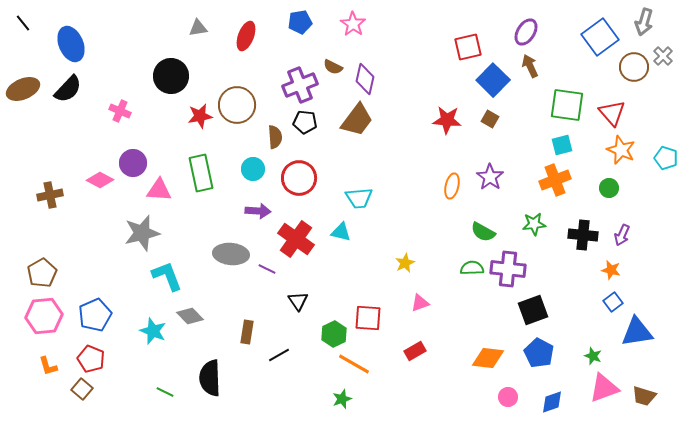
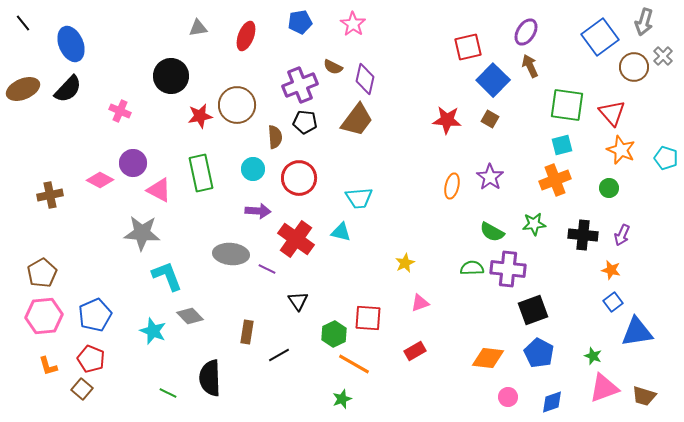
pink triangle at (159, 190): rotated 24 degrees clockwise
green semicircle at (483, 232): moved 9 px right
gray star at (142, 233): rotated 18 degrees clockwise
green line at (165, 392): moved 3 px right, 1 px down
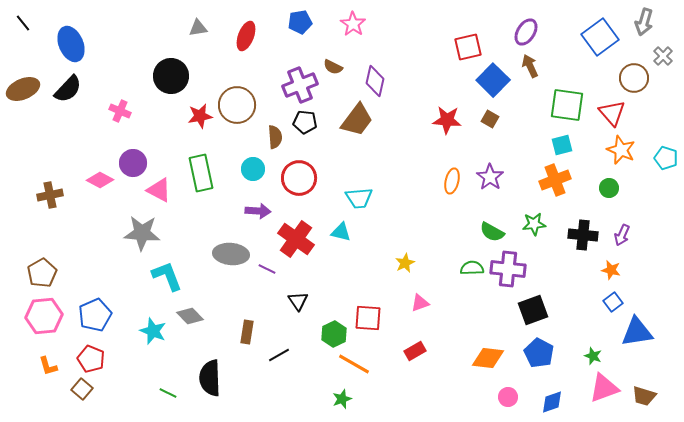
brown circle at (634, 67): moved 11 px down
purple diamond at (365, 79): moved 10 px right, 2 px down
orange ellipse at (452, 186): moved 5 px up
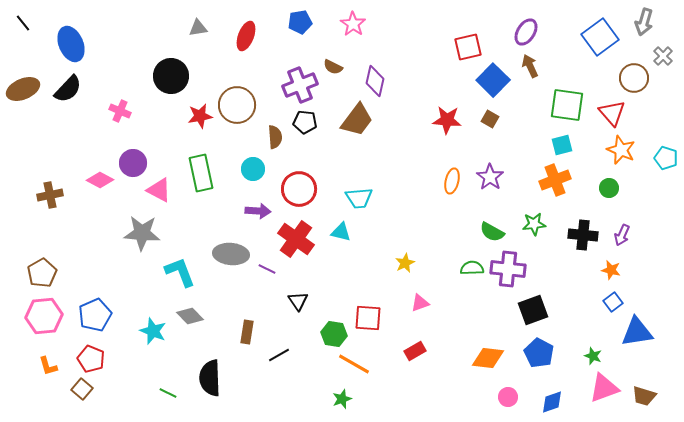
red circle at (299, 178): moved 11 px down
cyan L-shape at (167, 276): moved 13 px right, 4 px up
green hexagon at (334, 334): rotated 25 degrees counterclockwise
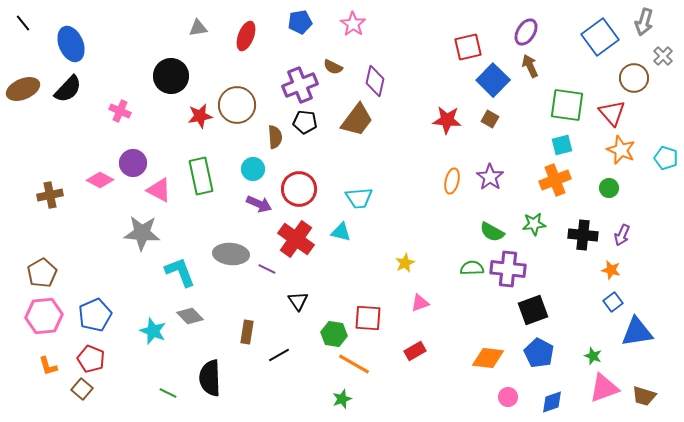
green rectangle at (201, 173): moved 3 px down
purple arrow at (258, 211): moved 1 px right, 7 px up; rotated 20 degrees clockwise
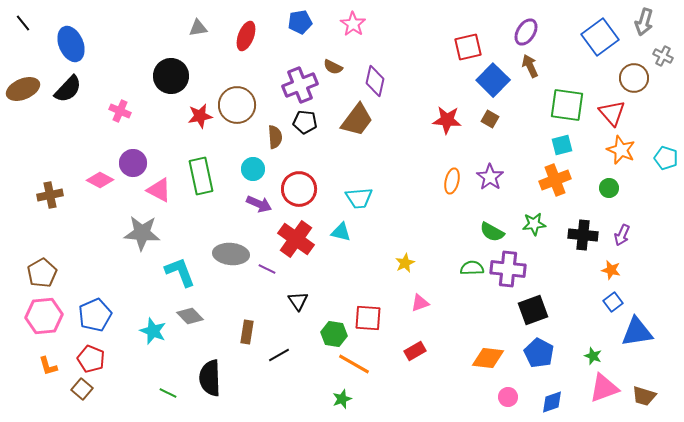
gray cross at (663, 56): rotated 18 degrees counterclockwise
